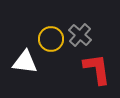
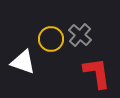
white triangle: moved 2 px left; rotated 12 degrees clockwise
red L-shape: moved 4 px down
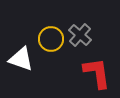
white triangle: moved 2 px left, 3 px up
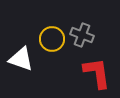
gray cross: moved 2 px right; rotated 20 degrees counterclockwise
yellow circle: moved 1 px right
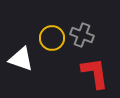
yellow circle: moved 1 px up
red L-shape: moved 2 px left
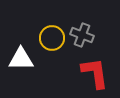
white triangle: rotated 20 degrees counterclockwise
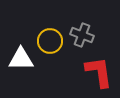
yellow circle: moved 2 px left, 3 px down
red L-shape: moved 4 px right, 1 px up
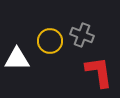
white triangle: moved 4 px left
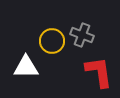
yellow circle: moved 2 px right
white triangle: moved 9 px right, 8 px down
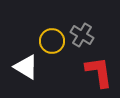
gray cross: rotated 10 degrees clockwise
white triangle: rotated 32 degrees clockwise
